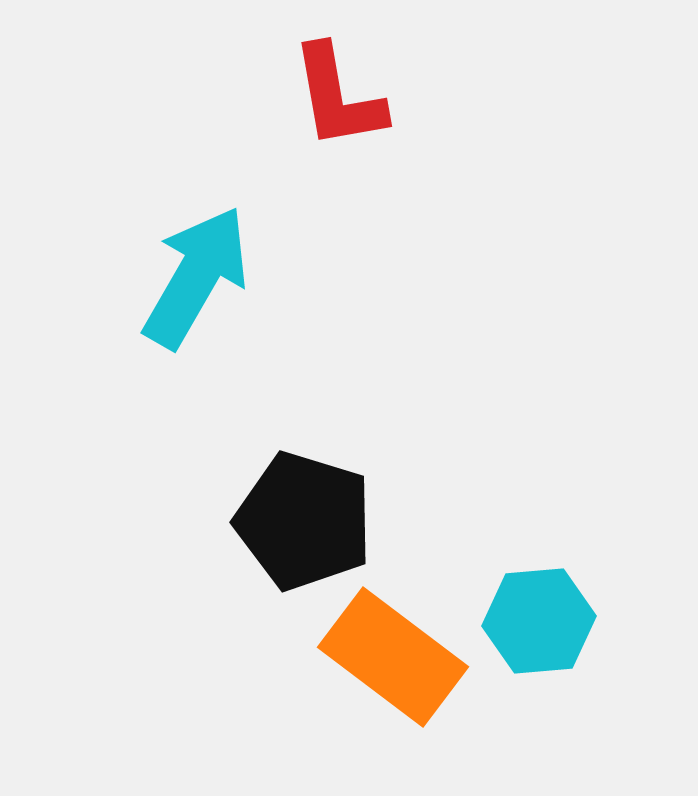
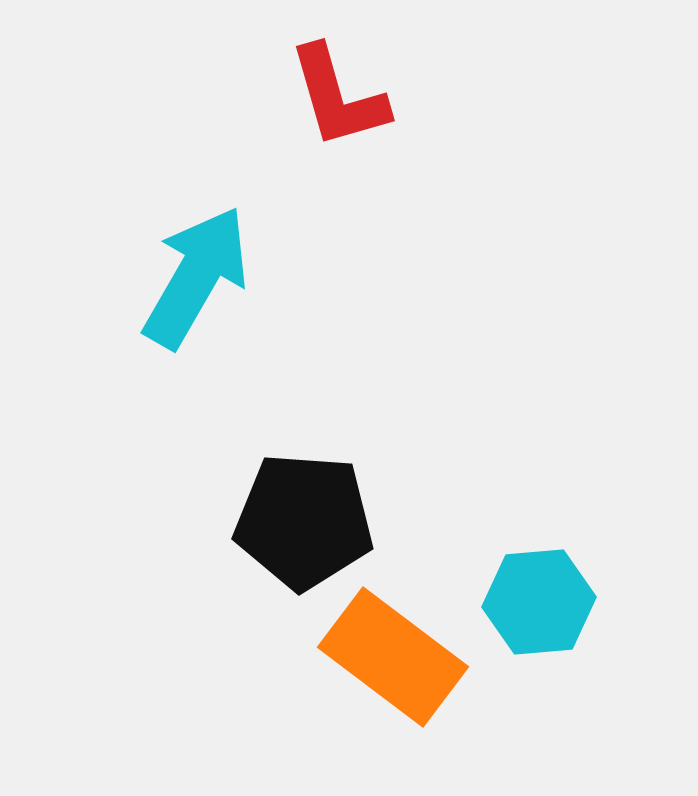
red L-shape: rotated 6 degrees counterclockwise
black pentagon: rotated 13 degrees counterclockwise
cyan hexagon: moved 19 px up
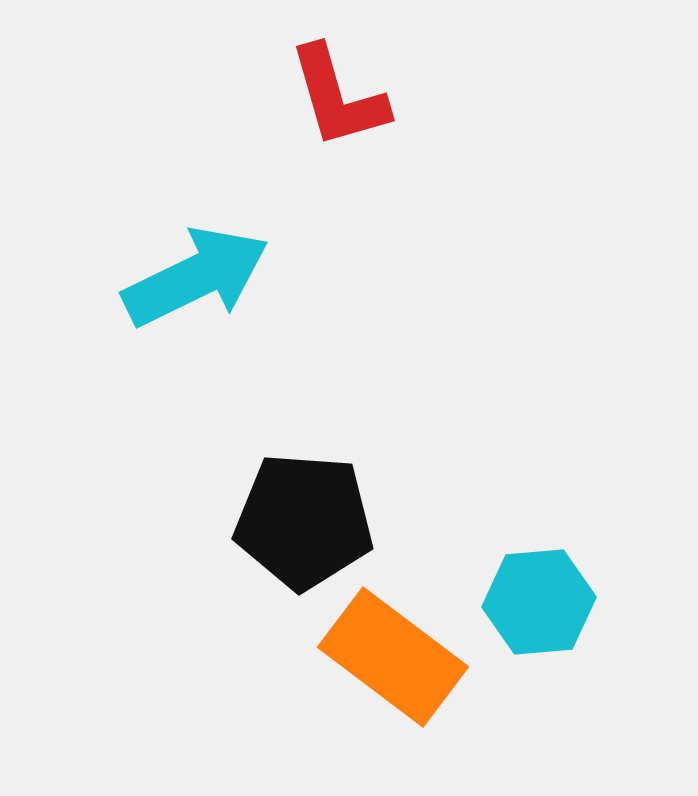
cyan arrow: rotated 34 degrees clockwise
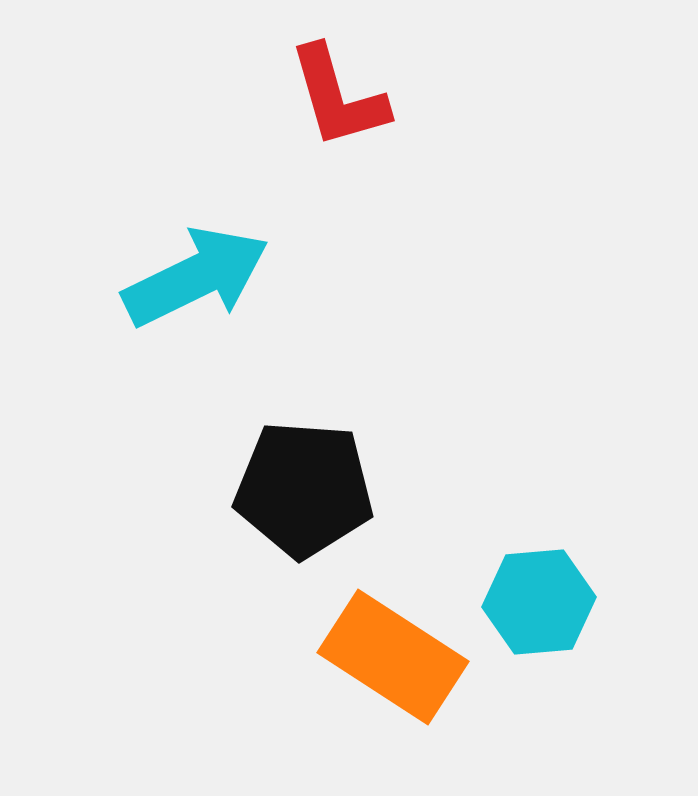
black pentagon: moved 32 px up
orange rectangle: rotated 4 degrees counterclockwise
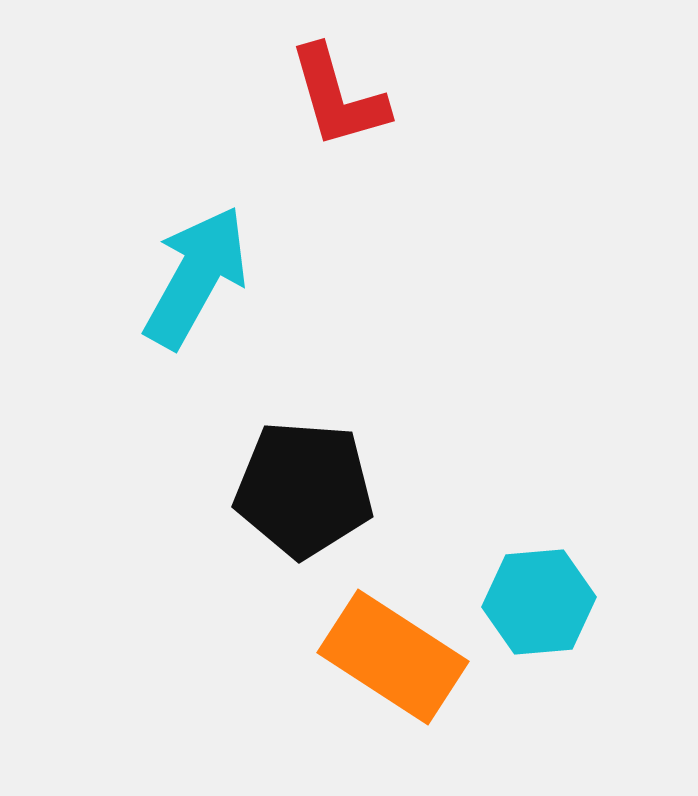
cyan arrow: rotated 35 degrees counterclockwise
